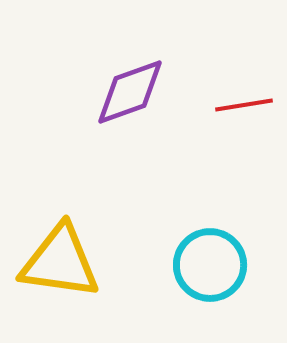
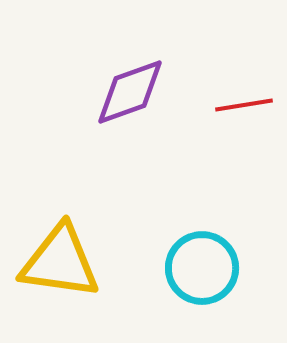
cyan circle: moved 8 px left, 3 px down
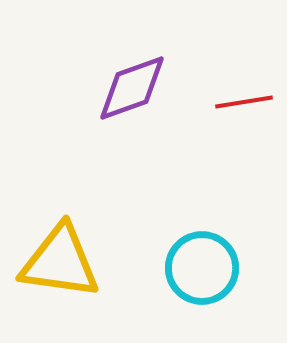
purple diamond: moved 2 px right, 4 px up
red line: moved 3 px up
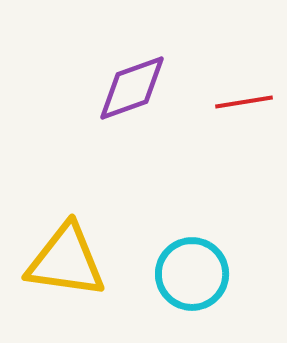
yellow triangle: moved 6 px right, 1 px up
cyan circle: moved 10 px left, 6 px down
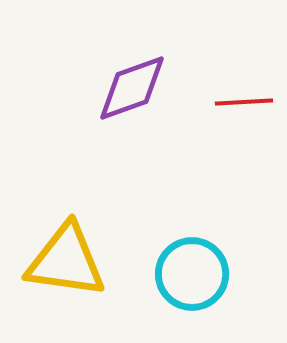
red line: rotated 6 degrees clockwise
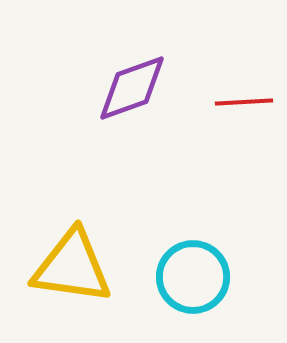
yellow triangle: moved 6 px right, 6 px down
cyan circle: moved 1 px right, 3 px down
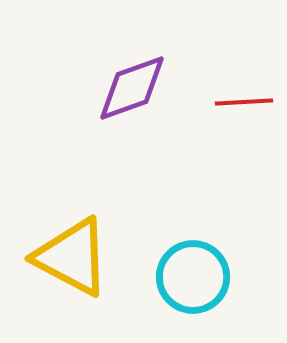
yellow triangle: moved 10 px up; rotated 20 degrees clockwise
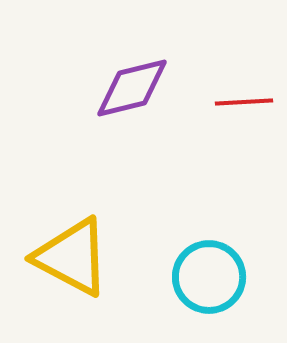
purple diamond: rotated 6 degrees clockwise
cyan circle: moved 16 px right
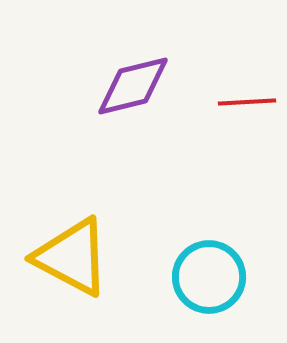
purple diamond: moved 1 px right, 2 px up
red line: moved 3 px right
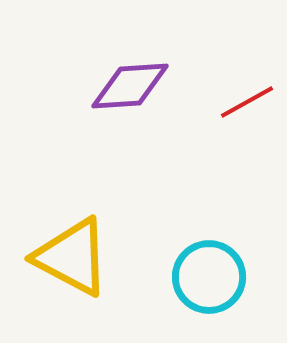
purple diamond: moved 3 px left; rotated 10 degrees clockwise
red line: rotated 26 degrees counterclockwise
